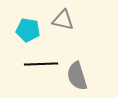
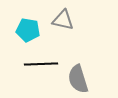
gray semicircle: moved 1 px right, 3 px down
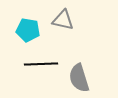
gray semicircle: moved 1 px right, 1 px up
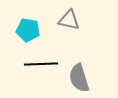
gray triangle: moved 6 px right
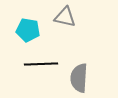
gray triangle: moved 4 px left, 3 px up
gray semicircle: rotated 20 degrees clockwise
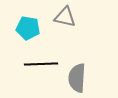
cyan pentagon: moved 2 px up
gray semicircle: moved 2 px left
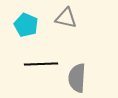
gray triangle: moved 1 px right, 1 px down
cyan pentagon: moved 2 px left, 3 px up; rotated 15 degrees clockwise
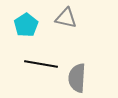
cyan pentagon: rotated 15 degrees clockwise
black line: rotated 12 degrees clockwise
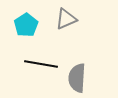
gray triangle: moved 1 px down; rotated 35 degrees counterclockwise
